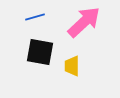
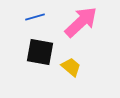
pink arrow: moved 3 px left
yellow trapezoid: moved 1 px left, 1 px down; rotated 130 degrees clockwise
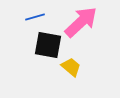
black square: moved 8 px right, 7 px up
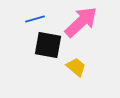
blue line: moved 2 px down
yellow trapezoid: moved 5 px right
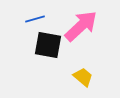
pink arrow: moved 4 px down
yellow trapezoid: moved 7 px right, 10 px down
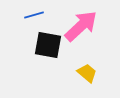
blue line: moved 1 px left, 4 px up
yellow trapezoid: moved 4 px right, 4 px up
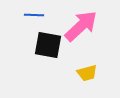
blue line: rotated 18 degrees clockwise
yellow trapezoid: rotated 125 degrees clockwise
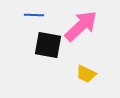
yellow trapezoid: moved 1 px left, 1 px down; rotated 40 degrees clockwise
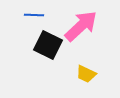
black square: rotated 16 degrees clockwise
